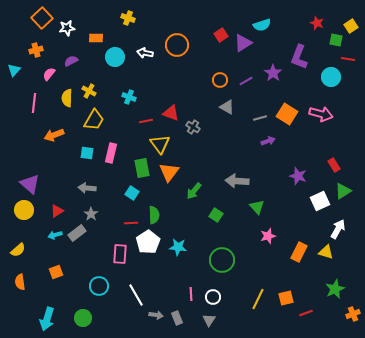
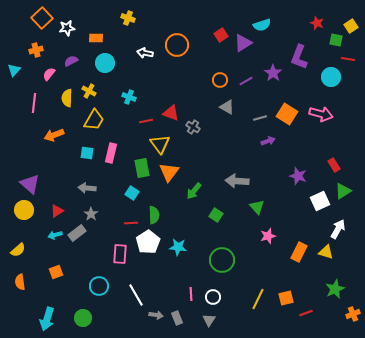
cyan circle at (115, 57): moved 10 px left, 6 px down
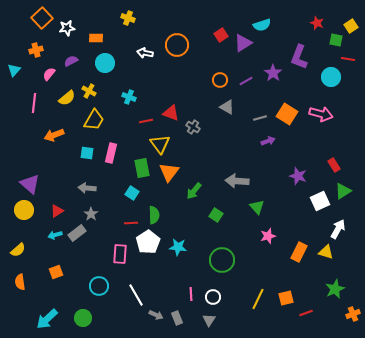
yellow semicircle at (67, 98): rotated 132 degrees counterclockwise
gray arrow at (156, 315): rotated 16 degrees clockwise
cyan arrow at (47, 319): rotated 30 degrees clockwise
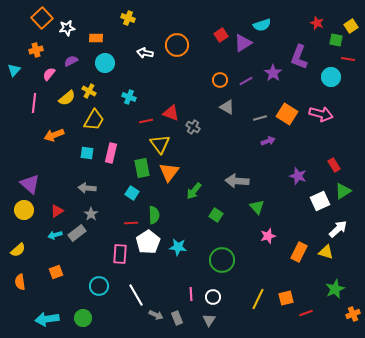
white arrow at (338, 229): rotated 18 degrees clockwise
cyan arrow at (47, 319): rotated 35 degrees clockwise
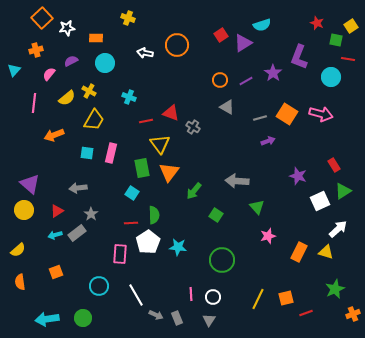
gray arrow at (87, 188): moved 9 px left; rotated 12 degrees counterclockwise
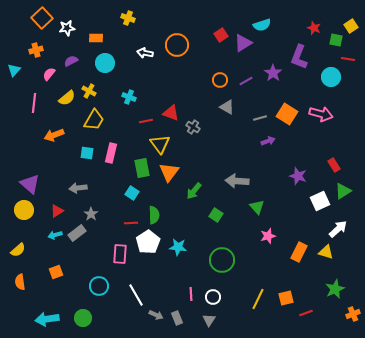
red star at (317, 23): moved 3 px left, 5 px down
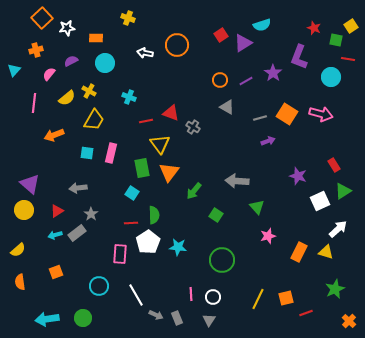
orange cross at (353, 314): moved 4 px left, 7 px down; rotated 24 degrees counterclockwise
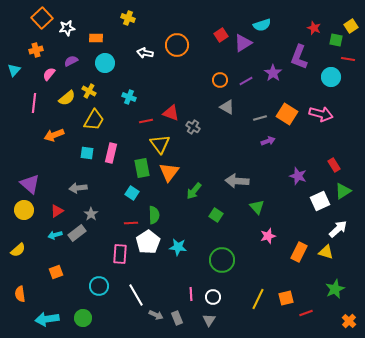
orange semicircle at (20, 282): moved 12 px down
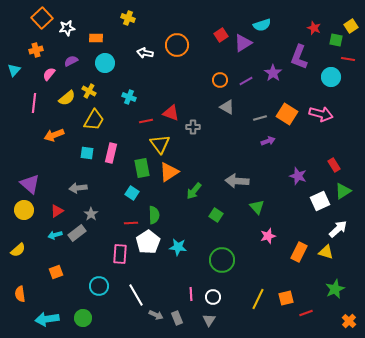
gray cross at (193, 127): rotated 32 degrees counterclockwise
orange triangle at (169, 172): rotated 20 degrees clockwise
